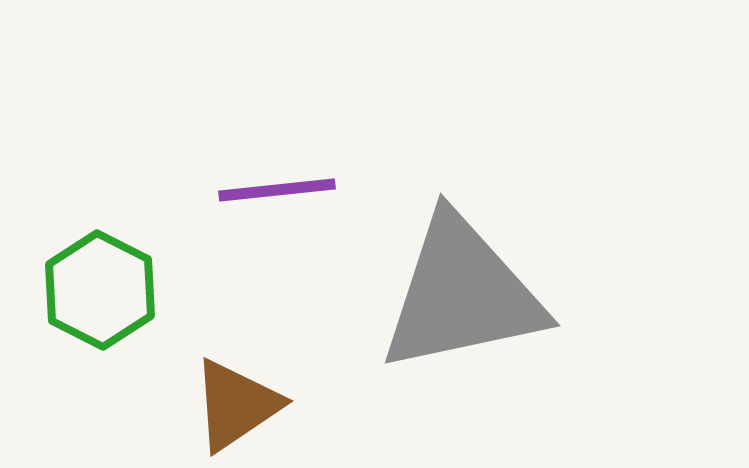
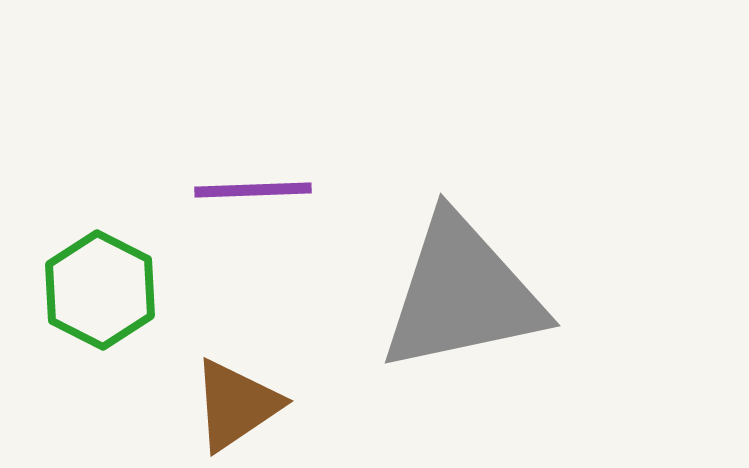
purple line: moved 24 px left; rotated 4 degrees clockwise
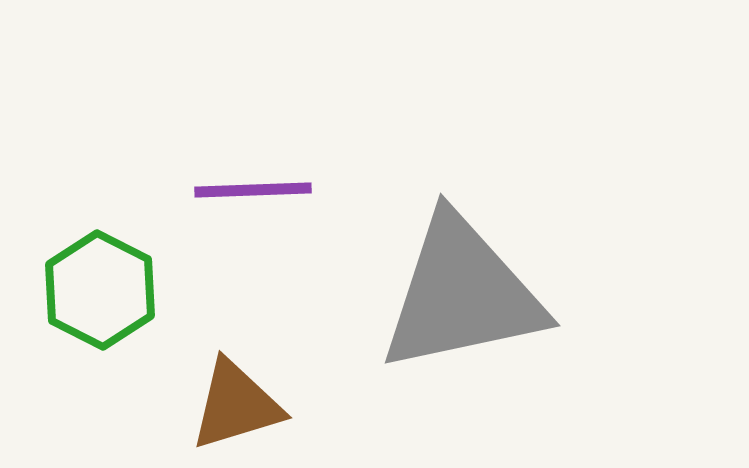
brown triangle: rotated 17 degrees clockwise
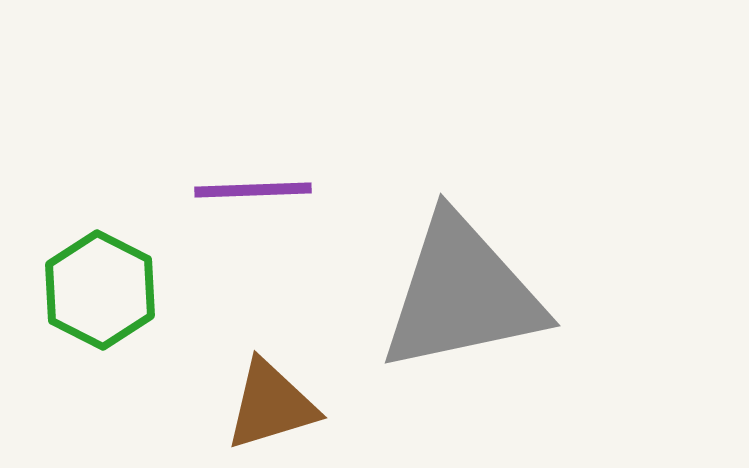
brown triangle: moved 35 px right
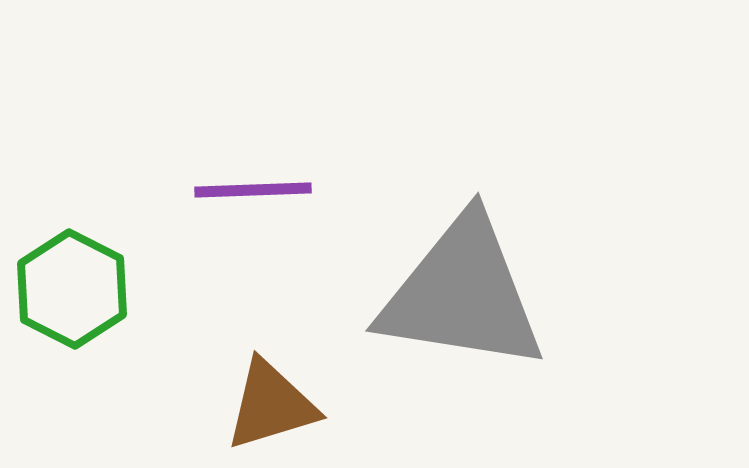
green hexagon: moved 28 px left, 1 px up
gray triangle: rotated 21 degrees clockwise
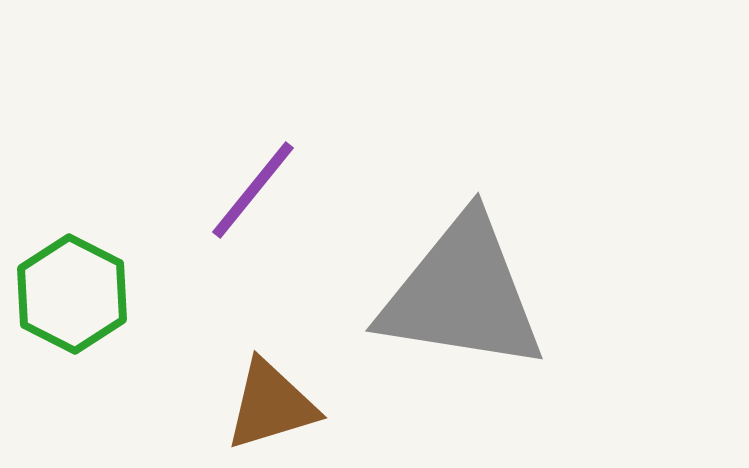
purple line: rotated 49 degrees counterclockwise
green hexagon: moved 5 px down
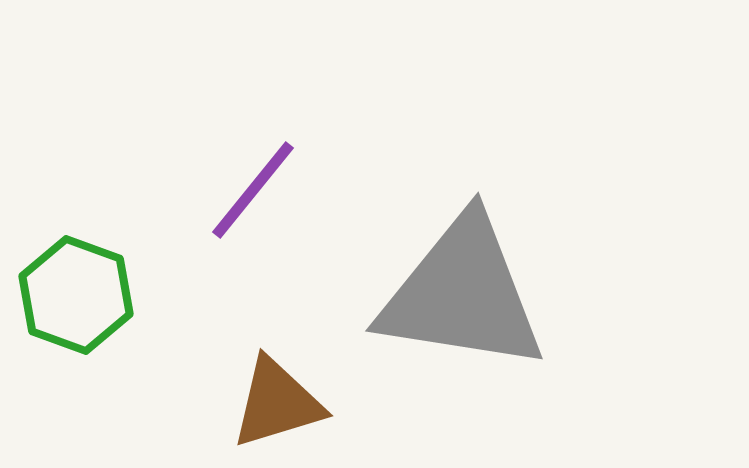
green hexagon: moved 4 px right, 1 px down; rotated 7 degrees counterclockwise
brown triangle: moved 6 px right, 2 px up
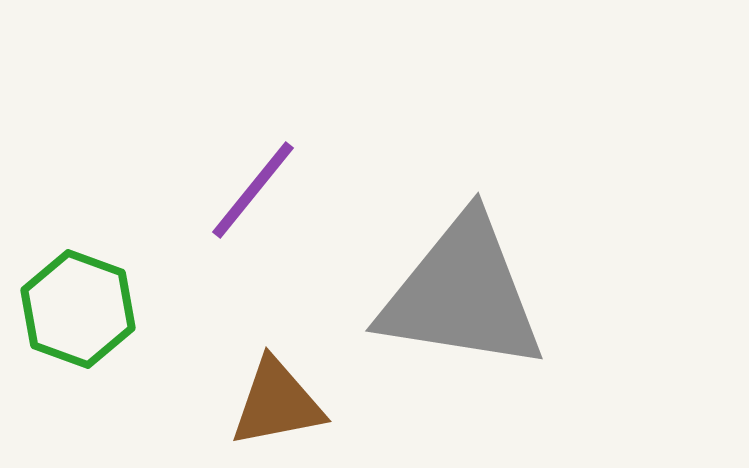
green hexagon: moved 2 px right, 14 px down
brown triangle: rotated 6 degrees clockwise
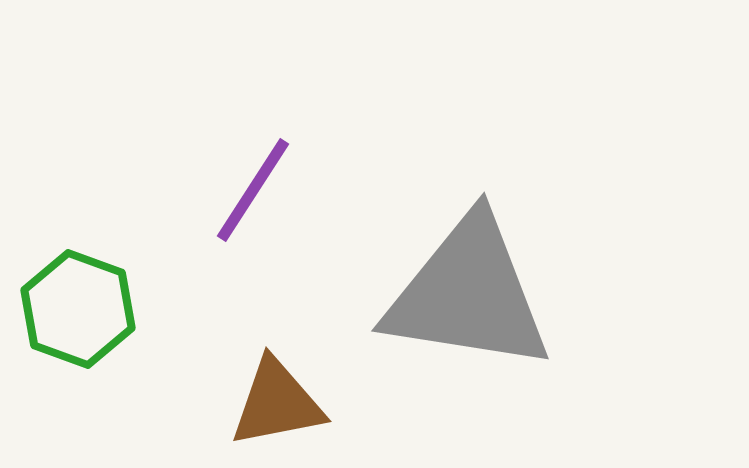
purple line: rotated 6 degrees counterclockwise
gray triangle: moved 6 px right
